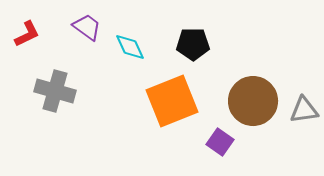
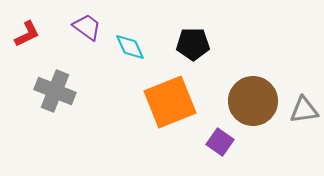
gray cross: rotated 6 degrees clockwise
orange square: moved 2 px left, 1 px down
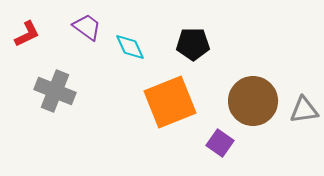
purple square: moved 1 px down
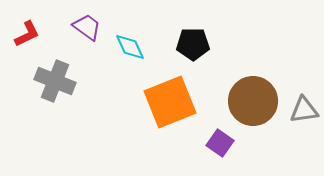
gray cross: moved 10 px up
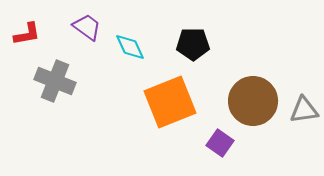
red L-shape: rotated 16 degrees clockwise
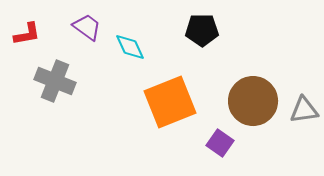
black pentagon: moved 9 px right, 14 px up
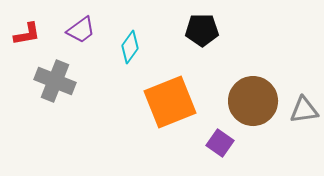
purple trapezoid: moved 6 px left, 3 px down; rotated 108 degrees clockwise
cyan diamond: rotated 60 degrees clockwise
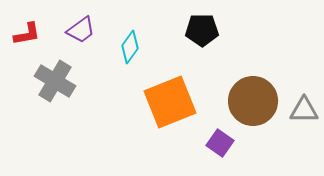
gray cross: rotated 9 degrees clockwise
gray triangle: rotated 8 degrees clockwise
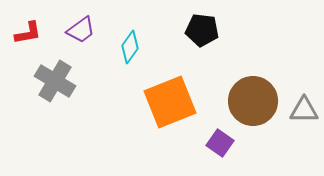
black pentagon: rotated 8 degrees clockwise
red L-shape: moved 1 px right, 1 px up
